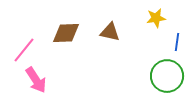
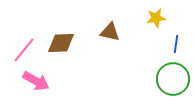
brown diamond: moved 5 px left, 10 px down
blue line: moved 1 px left, 2 px down
green circle: moved 6 px right, 3 px down
pink arrow: moved 1 px down; rotated 28 degrees counterclockwise
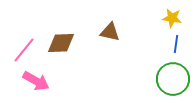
yellow star: moved 16 px right; rotated 18 degrees clockwise
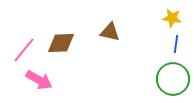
pink arrow: moved 3 px right, 1 px up
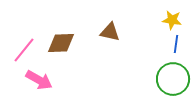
yellow star: moved 2 px down
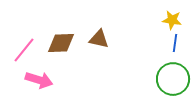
brown triangle: moved 11 px left, 7 px down
blue line: moved 1 px left, 1 px up
pink arrow: rotated 12 degrees counterclockwise
